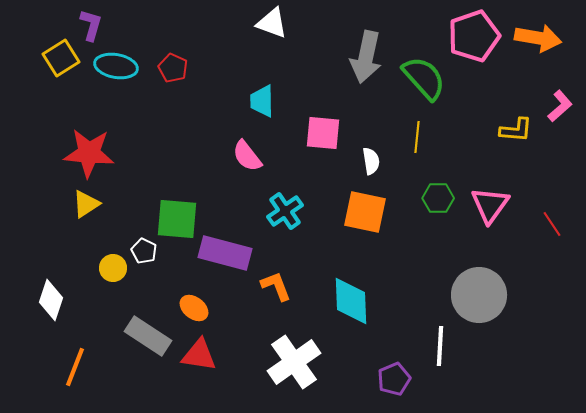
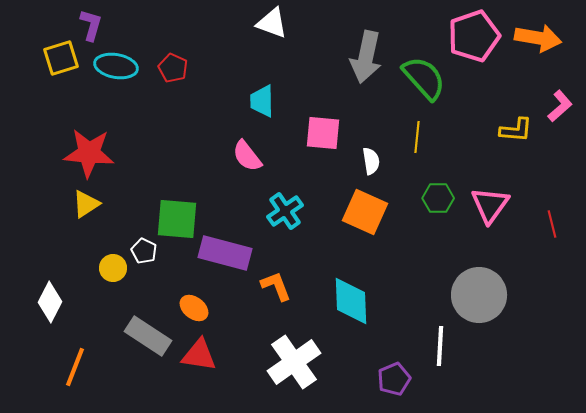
yellow square: rotated 15 degrees clockwise
orange square: rotated 12 degrees clockwise
red line: rotated 20 degrees clockwise
white diamond: moved 1 px left, 2 px down; rotated 9 degrees clockwise
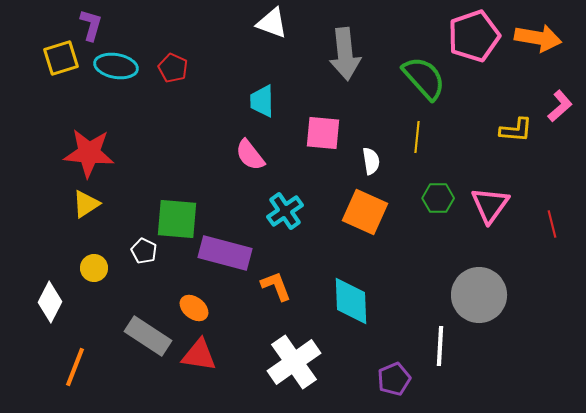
gray arrow: moved 21 px left, 3 px up; rotated 18 degrees counterclockwise
pink semicircle: moved 3 px right, 1 px up
yellow circle: moved 19 px left
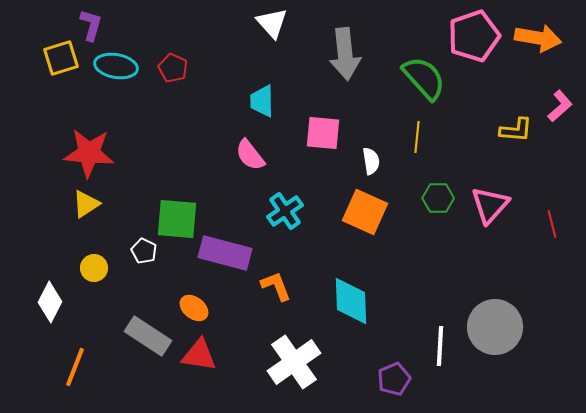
white triangle: rotated 28 degrees clockwise
pink triangle: rotated 6 degrees clockwise
gray circle: moved 16 px right, 32 px down
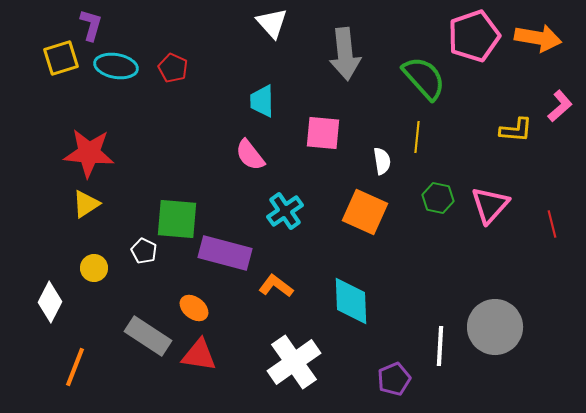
white semicircle: moved 11 px right
green hexagon: rotated 12 degrees clockwise
orange L-shape: rotated 32 degrees counterclockwise
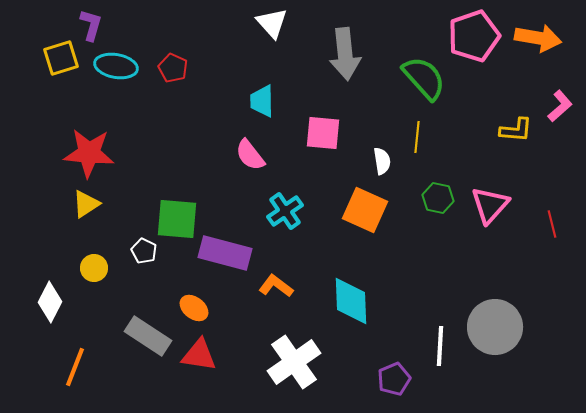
orange square: moved 2 px up
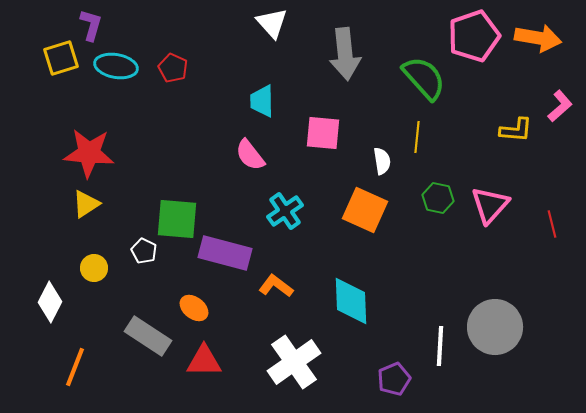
red triangle: moved 5 px right, 6 px down; rotated 9 degrees counterclockwise
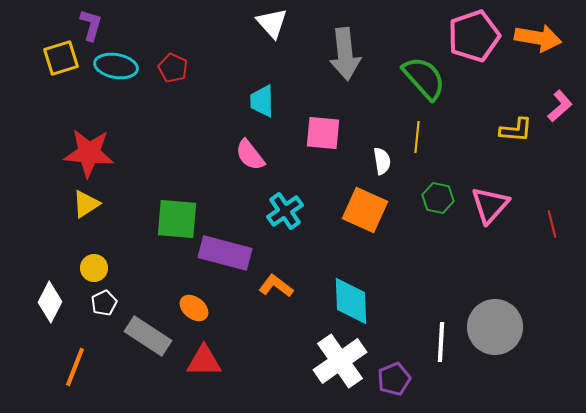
white pentagon: moved 40 px left, 52 px down; rotated 20 degrees clockwise
white line: moved 1 px right, 4 px up
white cross: moved 46 px right, 1 px up
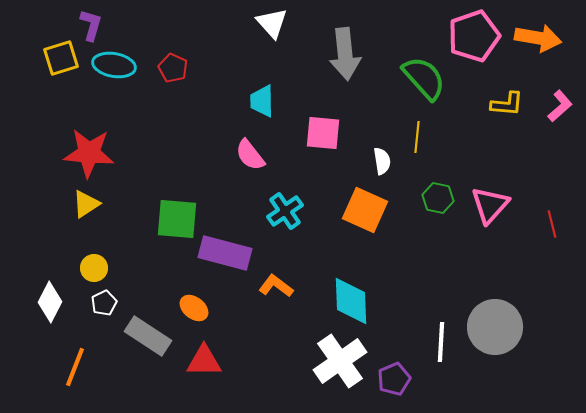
cyan ellipse: moved 2 px left, 1 px up
yellow L-shape: moved 9 px left, 26 px up
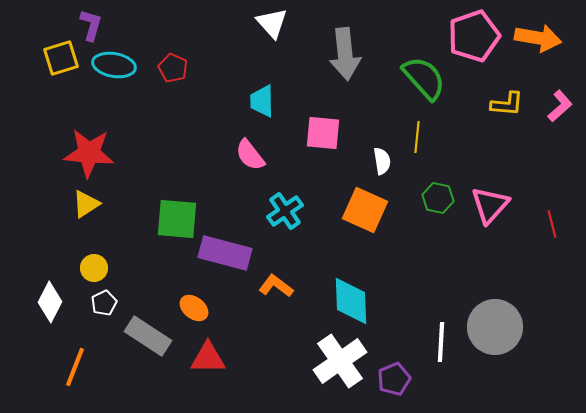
red triangle: moved 4 px right, 3 px up
